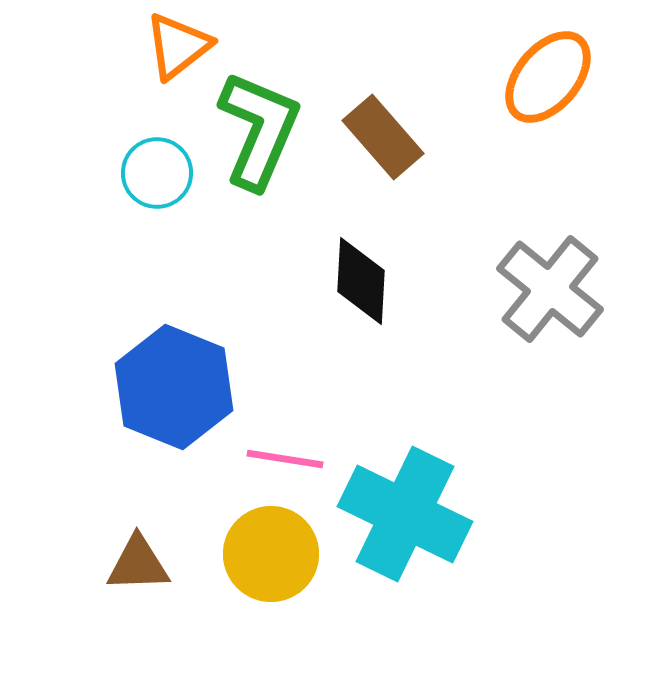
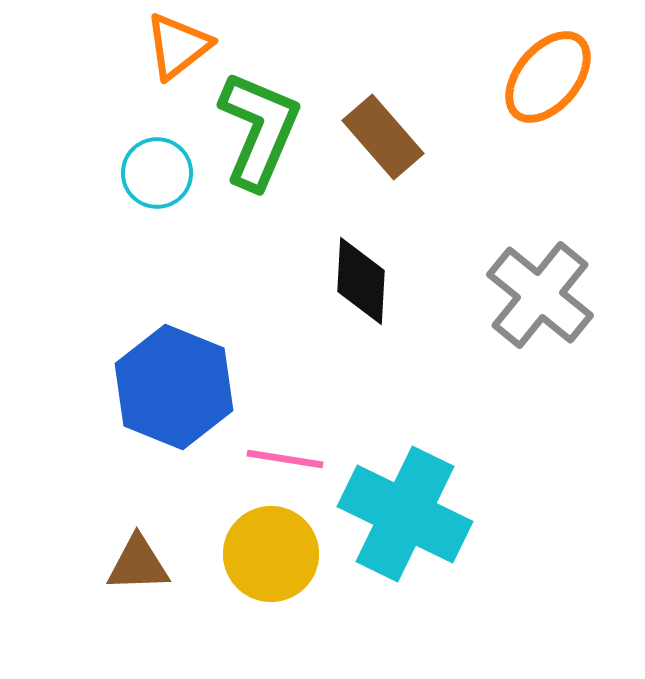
gray cross: moved 10 px left, 6 px down
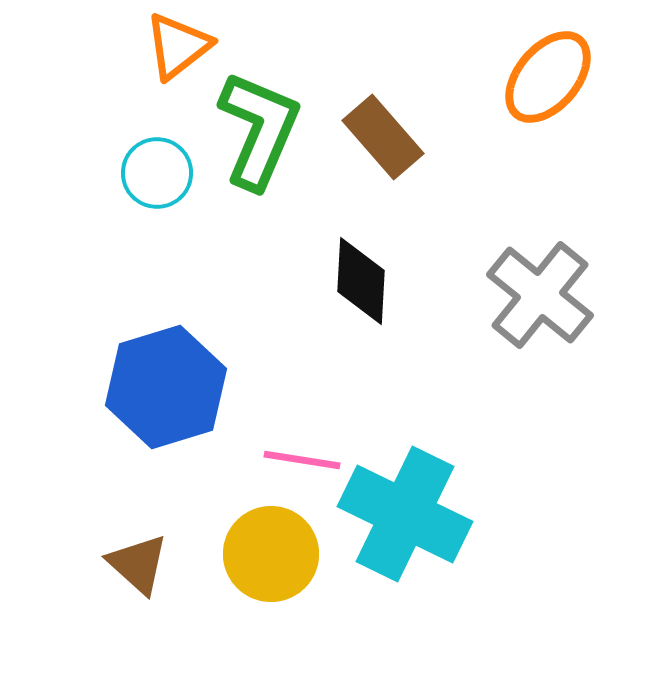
blue hexagon: moved 8 px left; rotated 21 degrees clockwise
pink line: moved 17 px right, 1 px down
brown triangle: rotated 44 degrees clockwise
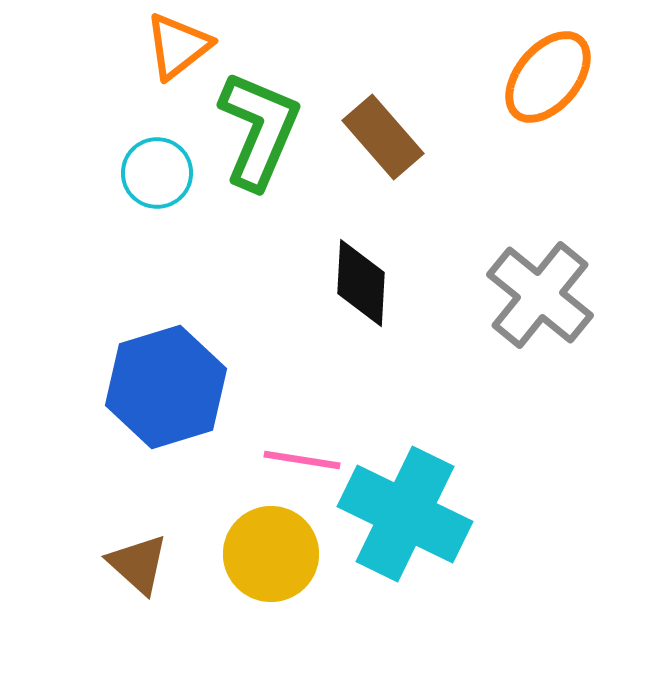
black diamond: moved 2 px down
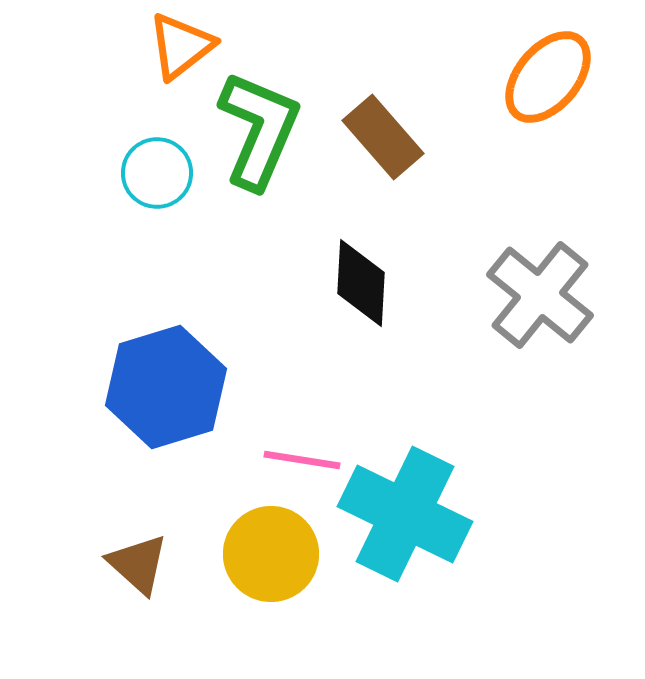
orange triangle: moved 3 px right
